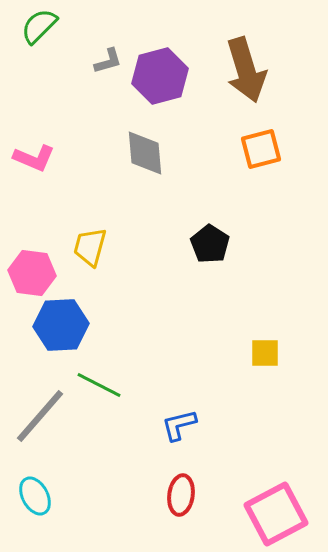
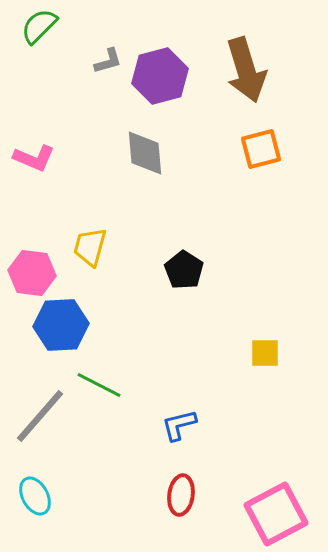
black pentagon: moved 26 px left, 26 px down
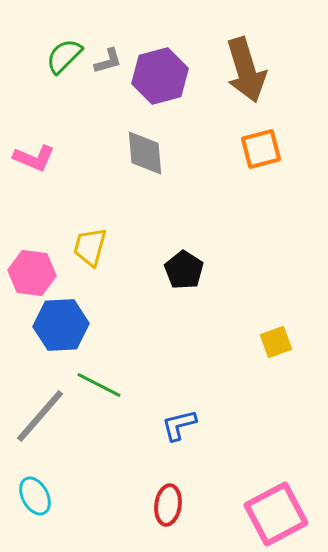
green semicircle: moved 25 px right, 30 px down
yellow square: moved 11 px right, 11 px up; rotated 20 degrees counterclockwise
red ellipse: moved 13 px left, 10 px down
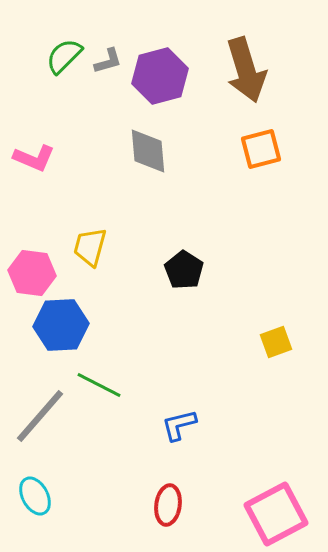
gray diamond: moved 3 px right, 2 px up
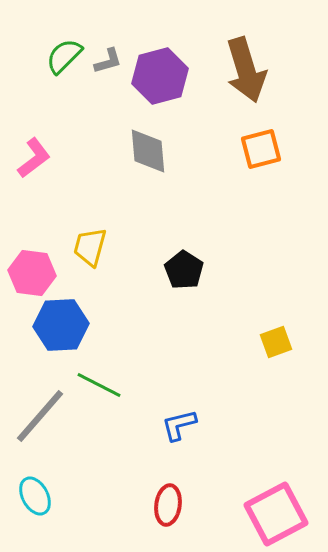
pink L-shape: rotated 60 degrees counterclockwise
